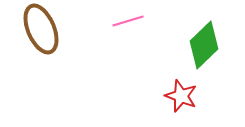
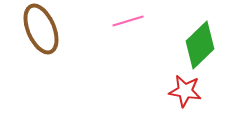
green diamond: moved 4 px left
red star: moved 4 px right, 5 px up; rotated 12 degrees counterclockwise
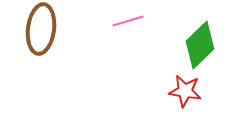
brown ellipse: rotated 30 degrees clockwise
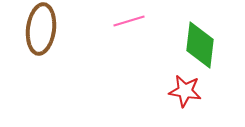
pink line: moved 1 px right
green diamond: rotated 39 degrees counterclockwise
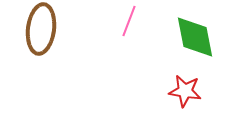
pink line: rotated 52 degrees counterclockwise
green diamond: moved 5 px left, 8 px up; rotated 18 degrees counterclockwise
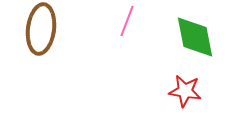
pink line: moved 2 px left
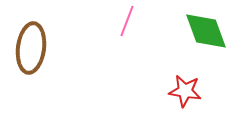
brown ellipse: moved 10 px left, 19 px down
green diamond: moved 11 px right, 6 px up; rotated 9 degrees counterclockwise
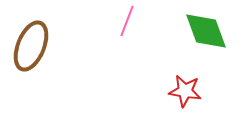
brown ellipse: moved 2 px up; rotated 15 degrees clockwise
